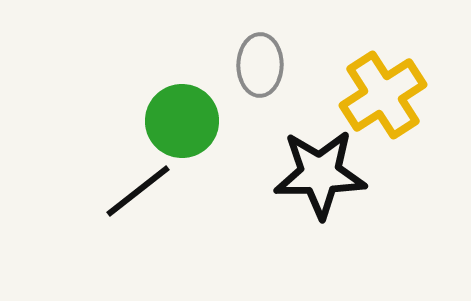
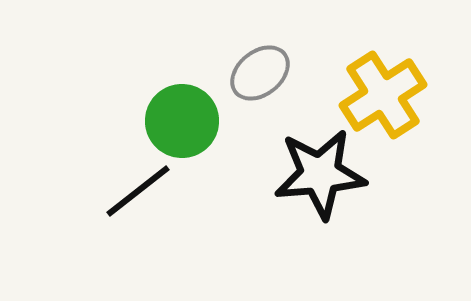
gray ellipse: moved 8 px down; rotated 50 degrees clockwise
black star: rotated 4 degrees counterclockwise
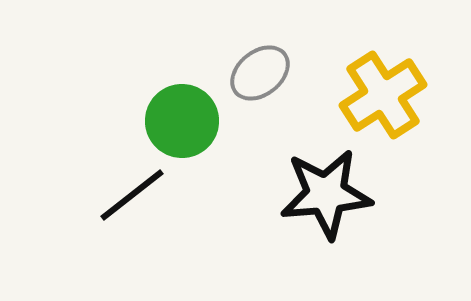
black star: moved 6 px right, 20 px down
black line: moved 6 px left, 4 px down
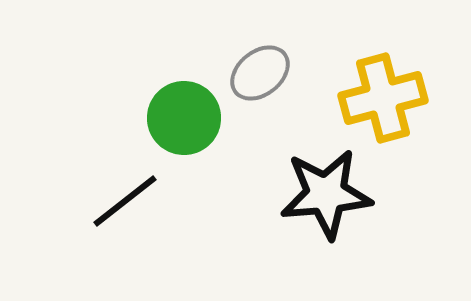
yellow cross: moved 3 px down; rotated 18 degrees clockwise
green circle: moved 2 px right, 3 px up
black line: moved 7 px left, 6 px down
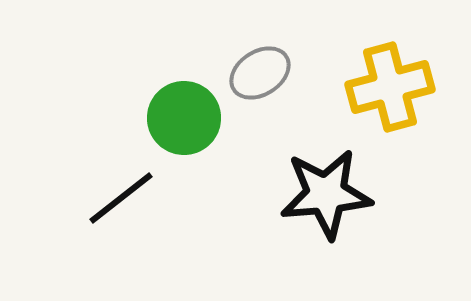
gray ellipse: rotated 6 degrees clockwise
yellow cross: moved 7 px right, 11 px up
black line: moved 4 px left, 3 px up
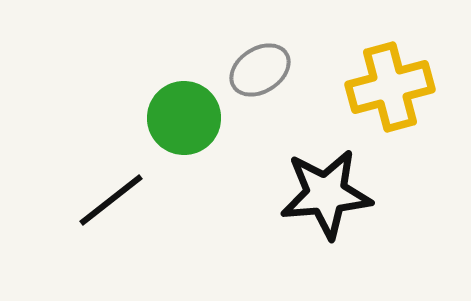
gray ellipse: moved 3 px up
black line: moved 10 px left, 2 px down
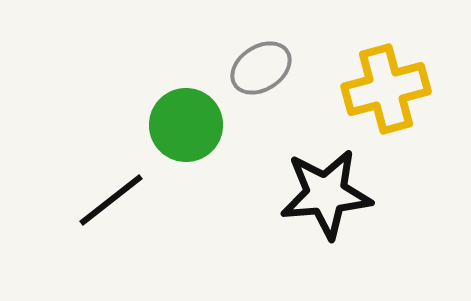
gray ellipse: moved 1 px right, 2 px up
yellow cross: moved 4 px left, 2 px down
green circle: moved 2 px right, 7 px down
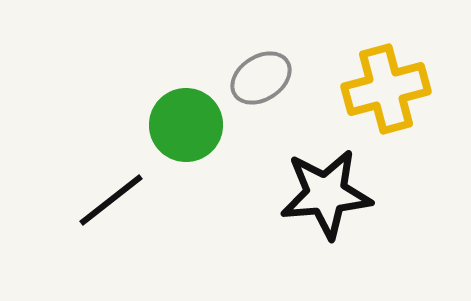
gray ellipse: moved 10 px down
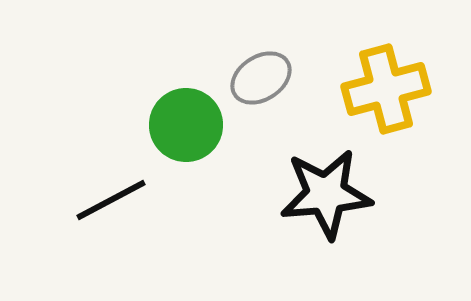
black line: rotated 10 degrees clockwise
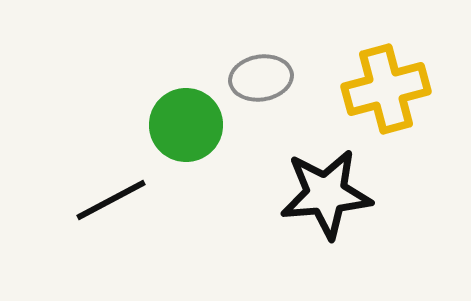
gray ellipse: rotated 24 degrees clockwise
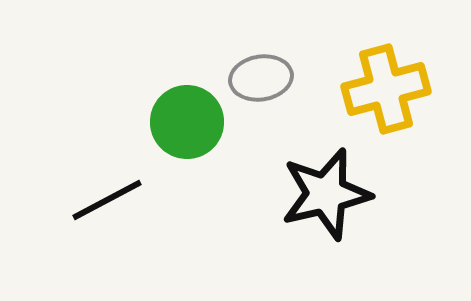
green circle: moved 1 px right, 3 px up
black star: rotated 8 degrees counterclockwise
black line: moved 4 px left
